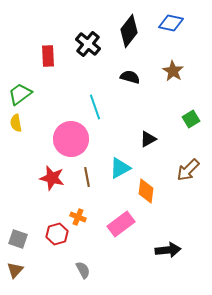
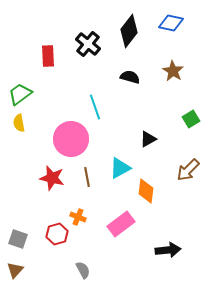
yellow semicircle: moved 3 px right
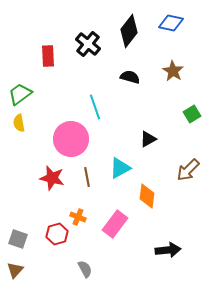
green square: moved 1 px right, 5 px up
orange diamond: moved 1 px right, 5 px down
pink rectangle: moved 6 px left; rotated 16 degrees counterclockwise
gray semicircle: moved 2 px right, 1 px up
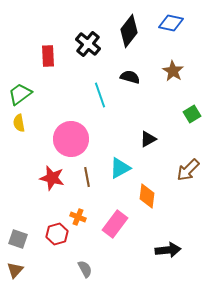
cyan line: moved 5 px right, 12 px up
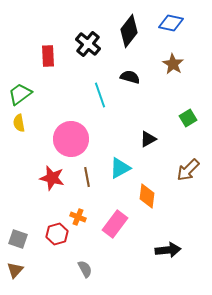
brown star: moved 7 px up
green square: moved 4 px left, 4 px down
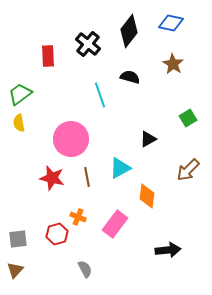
gray square: rotated 24 degrees counterclockwise
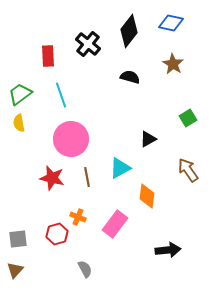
cyan line: moved 39 px left
brown arrow: rotated 100 degrees clockwise
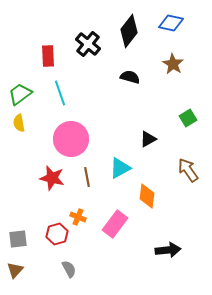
cyan line: moved 1 px left, 2 px up
gray semicircle: moved 16 px left
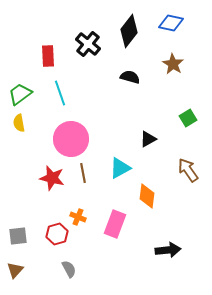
brown line: moved 4 px left, 4 px up
pink rectangle: rotated 16 degrees counterclockwise
gray square: moved 3 px up
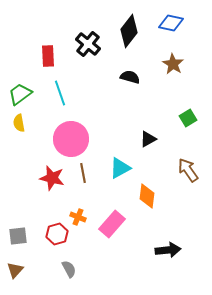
pink rectangle: moved 3 px left; rotated 20 degrees clockwise
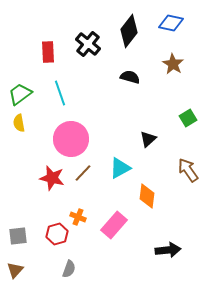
red rectangle: moved 4 px up
black triangle: rotated 12 degrees counterclockwise
brown line: rotated 54 degrees clockwise
pink rectangle: moved 2 px right, 1 px down
gray semicircle: rotated 48 degrees clockwise
